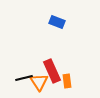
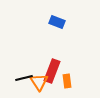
red rectangle: rotated 45 degrees clockwise
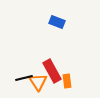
red rectangle: rotated 50 degrees counterclockwise
orange triangle: moved 1 px left
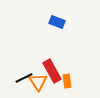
black line: rotated 12 degrees counterclockwise
